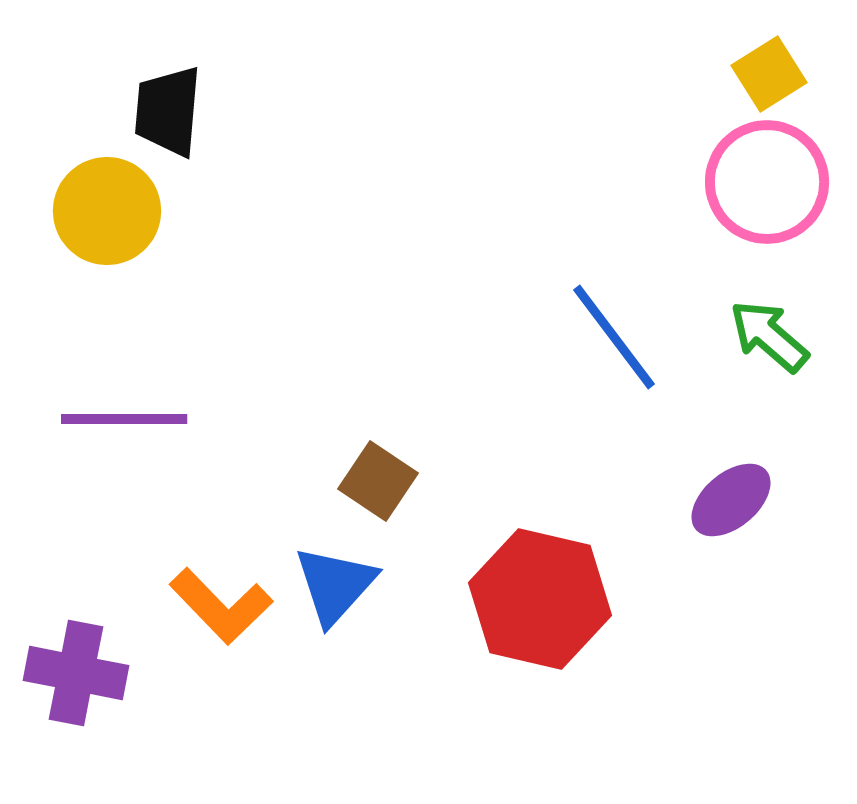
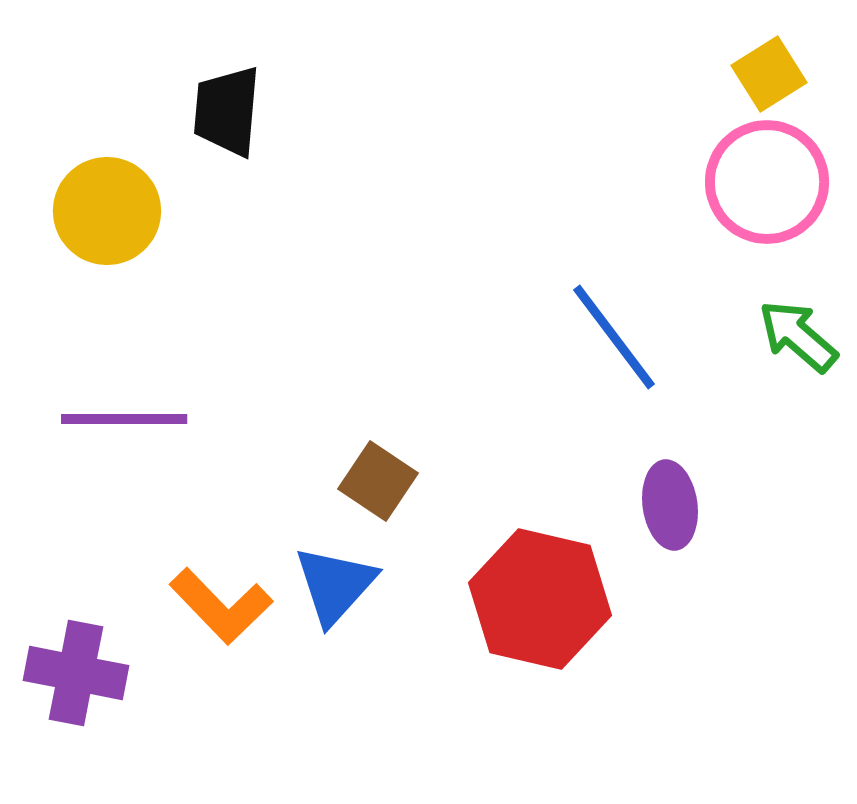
black trapezoid: moved 59 px right
green arrow: moved 29 px right
purple ellipse: moved 61 px left, 5 px down; rotated 58 degrees counterclockwise
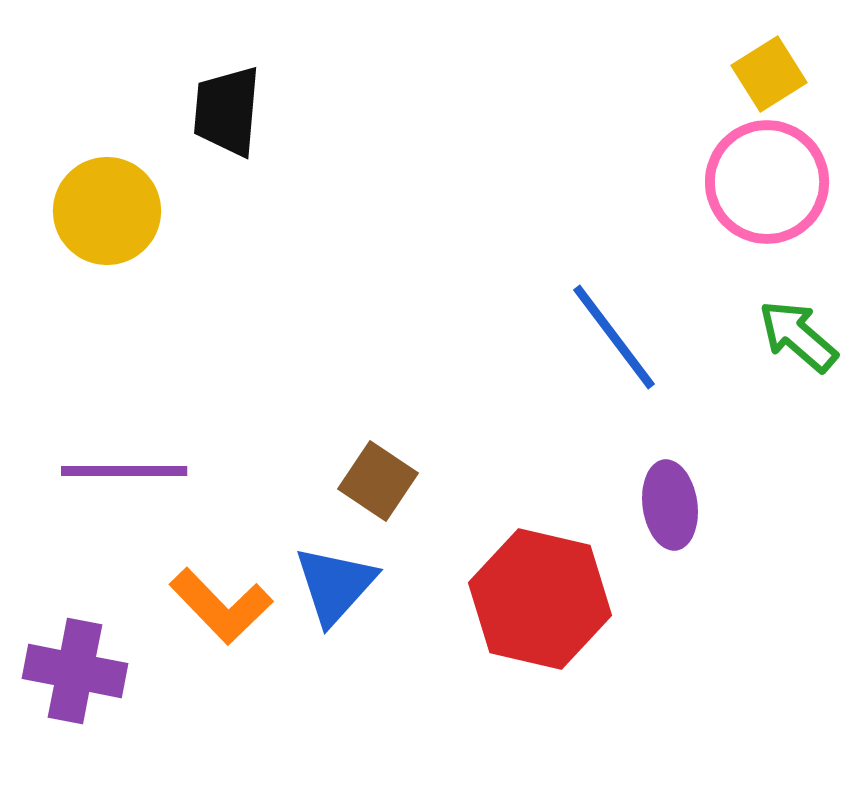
purple line: moved 52 px down
purple cross: moved 1 px left, 2 px up
